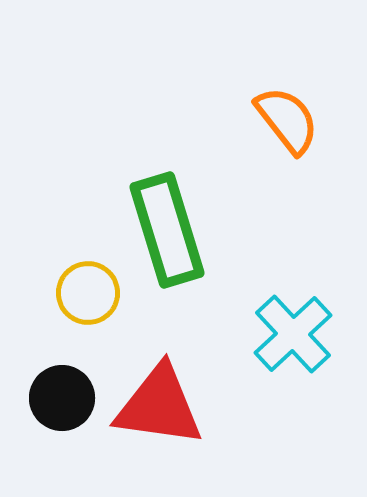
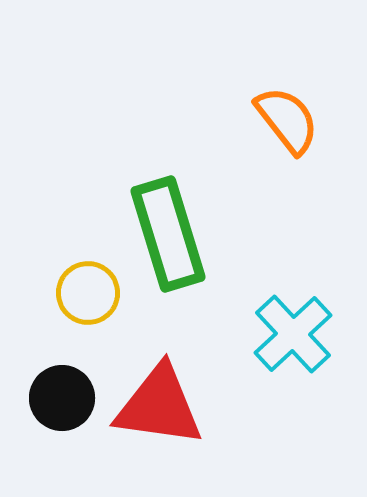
green rectangle: moved 1 px right, 4 px down
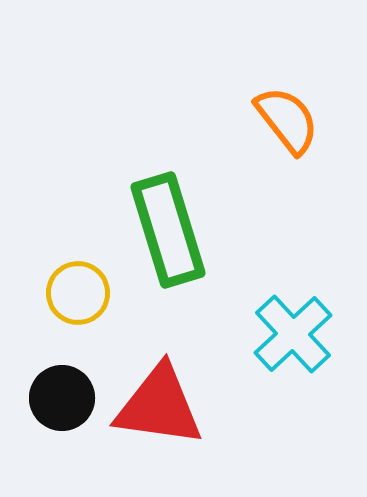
green rectangle: moved 4 px up
yellow circle: moved 10 px left
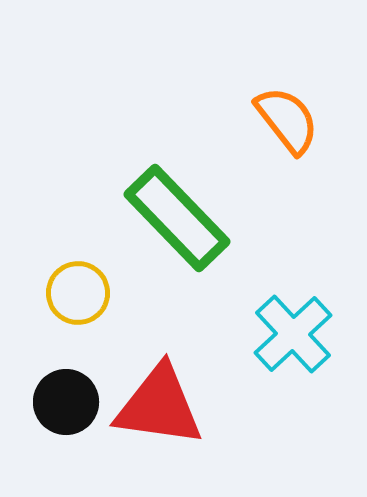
green rectangle: moved 9 px right, 12 px up; rotated 27 degrees counterclockwise
black circle: moved 4 px right, 4 px down
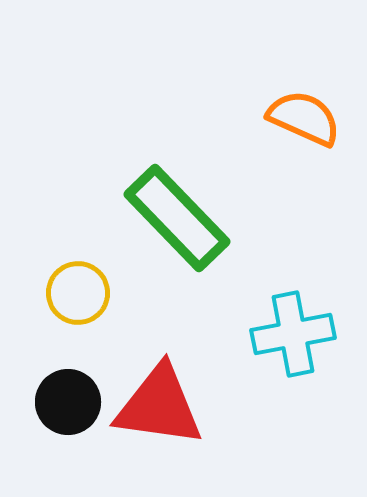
orange semicircle: moved 17 px right, 2 px up; rotated 28 degrees counterclockwise
cyan cross: rotated 32 degrees clockwise
black circle: moved 2 px right
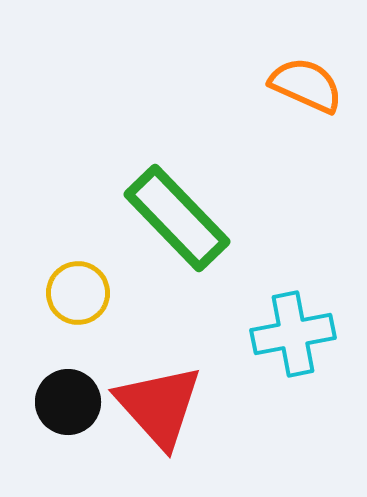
orange semicircle: moved 2 px right, 33 px up
red triangle: rotated 40 degrees clockwise
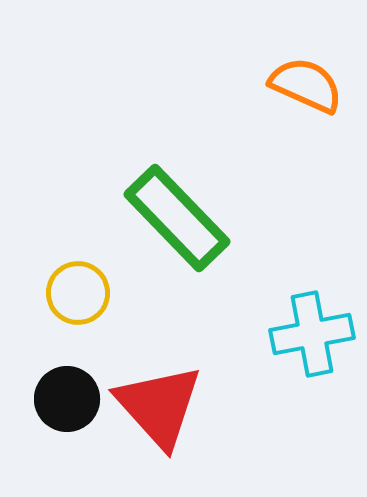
cyan cross: moved 19 px right
black circle: moved 1 px left, 3 px up
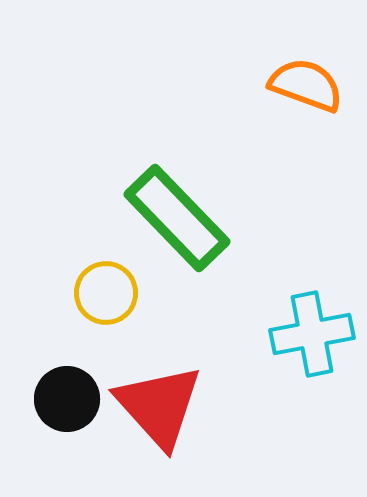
orange semicircle: rotated 4 degrees counterclockwise
yellow circle: moved 28 px right
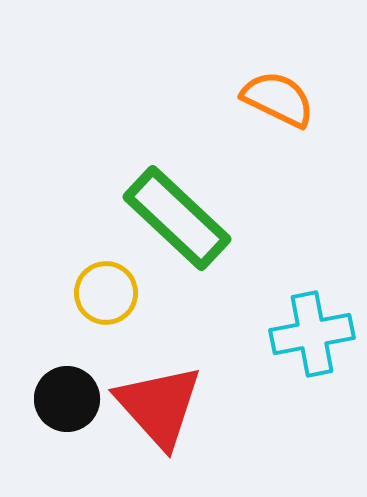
orange semicircle: moved 28 px left, 14 px down; rotated 6 degrees clockwise
green rectangle: rotated 3 degrees counterclockwise
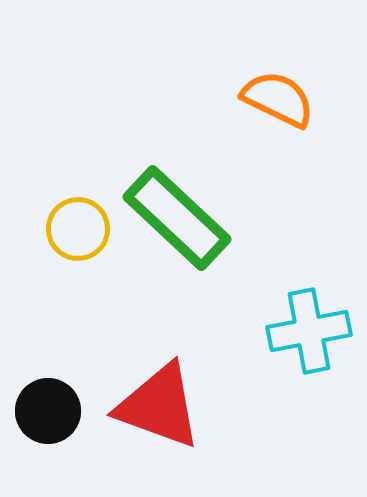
yellow circle: moved 28 px left, 64 px up
cyan cross: moved 3 px left, 3 px up
black circle: moved 19 px left, 12 px down
red triangle: rotated 28 degrees counterclockwise
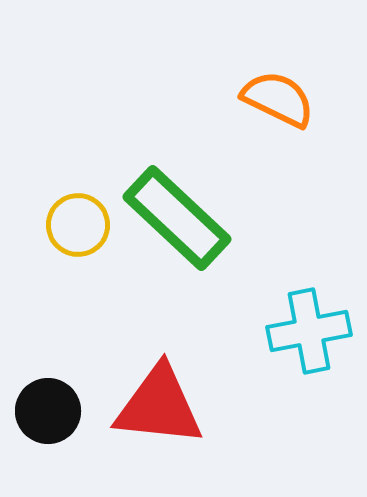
yellow circle: moved 4 px up
red triangle: rotated 14 degrees counterclockwise
